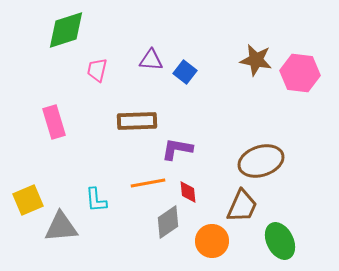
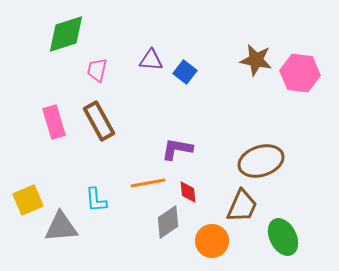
green diamond: moved 4 px down
brown rectangle: moved 38 px left; rotated 63 degrees clockwise
green ellipse: moved 3 px right, 4 px up
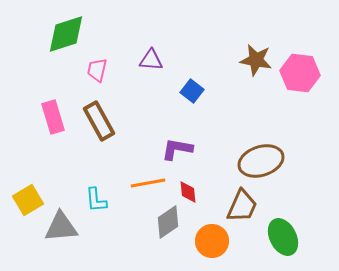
blue square: moved 7 px right, 19 px down
pink rectangle: moved 1 px left, 5 px up
yellow square: rotated 8 degrees counterclockwise
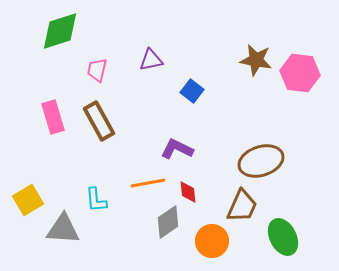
green diamond: moved 6 px left, 3 px up
purple triangle: rotated 15 degrees counterclockwise
purple L-shape: rotated 16 degrees clockwise
gray triangle: moved 2 px right, 2 px down; rotated 9 degrees clockwise
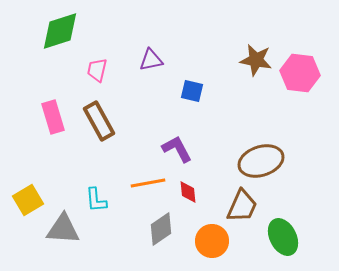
blue square: rotated 25 degrees counterclockwise
purple L-shape: rotated 36 degrees clockwise
gray diamond: moved 7 px left, 7 px down
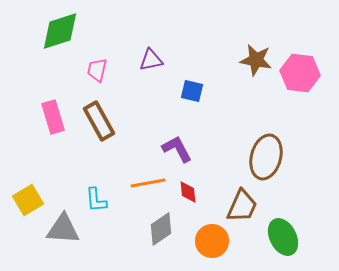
brown ellipse: moved 5 px right, 4 px up; rotated 57 degrees counterclockwise
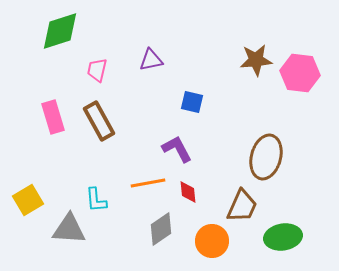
brown star: rotated 16 degrees counterclockwise
blue square: moved 11 px down
gray triangle: moved 6 px right
green ellipse: rotated 72 degrees counterclockwise
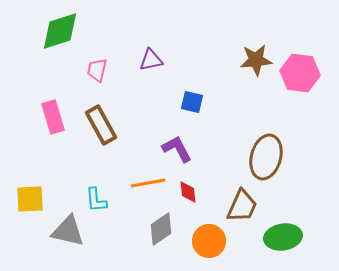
brown rectangle: moved 2 px right, 4 px down
yellow square: moved 2 px right, 1 px up; rotated 28 degrees clockwise
gray triangle: moved 1 px left, 2 px down; rotated 9 degrees clockwise
orange circle: moved 3 px left
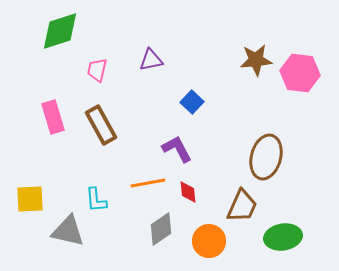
blue square: rotated 30 degrees clockwise
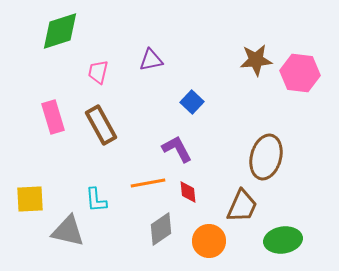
pink trapezoid: moved 1 px right, 2 px down
green ellipse: moved 3 px down
